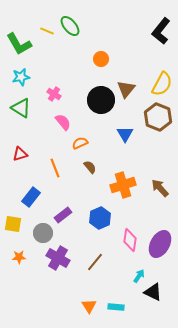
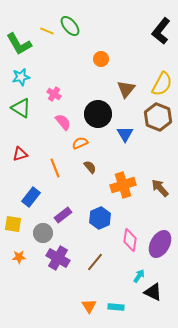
black circle: moved 3 px left, 14 px down
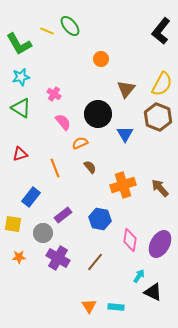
blue hexagon: moved 1 px down; rotated 25 degrees counterclockwise
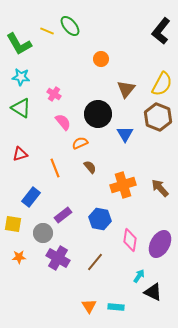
cyan star: rotated 18 degrees clockwise
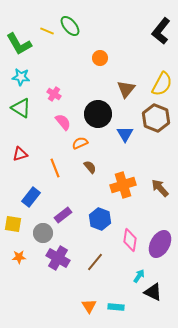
orange circle: moved 1 px left, 1 px up
brown hexagon: moved 2 px left, 1 px down
blue hexagon: rotated 10 degrees clockwise
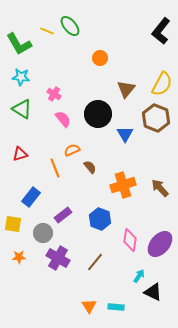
green triangle: moved 1 px right, 1 px down
pink semicircle: moved 3 px up
orange semicircle: moved 8 px left, 7 px down
purple ellipse: rotated 12 degrees clockwise
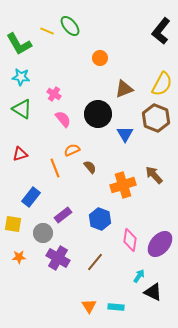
brown triangle: moved 2 px left; rotated 30 degrees clockwise
brown arrow: moved 6 px left, 13 px up
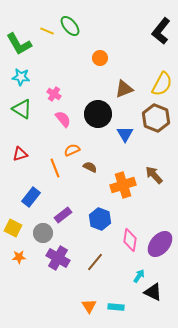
brown semicircle: rotated 24 degrees counterclockwise
yellow square: moved 4 px down; rotated 18 degrees clockwise
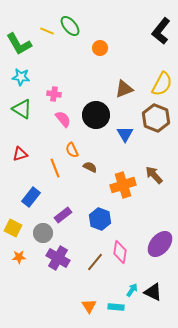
orange circle: moved 10 px up
pink cross: rotated 24 degrees counterclockwise
black circle: moved 2 px left, 1 px down
orange semicircle: rotated 91 degrees counterclockwise
pink diamond: moved 10 px left, 12 px down
cyan arrow: moved 7 px left, 14 px down
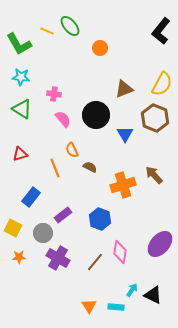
brown hexagon: moved 1 px left
black triangle: moved 3 px down
